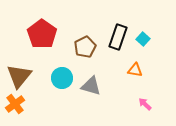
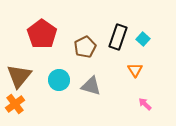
orange triangle: rotated 49 degrees clockwise
cyan circle: moved 3 px left, 2 px down
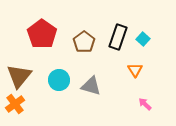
brown pentagon: moved 1 px left, 5 px up; rotated 10 degrees counterclockwise
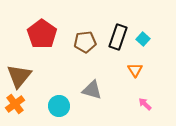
brown pentagon: moved 1 px right; rotated 30 degrees clockwise
cyan circle: moved 26 px down
gray triangle: moved 1 px right, 4 px down
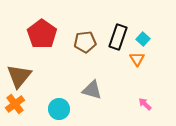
orange triangle: moved 2 px right, 11 px up
cyan circle: moved 3 px down
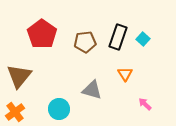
orange triangle: moved 12 px left, 15 px down
orange cross: moved 8 px down
